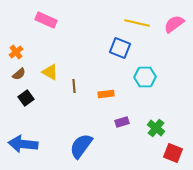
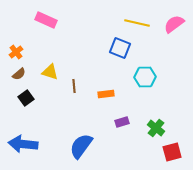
yellow triangle: rotated 12 degrees counterclockwise
red square: moved 1 px left, 1 px up; rotated 36 degrees counterclockwise
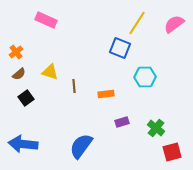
yellow line: rotated 70 degrees counterclockwise
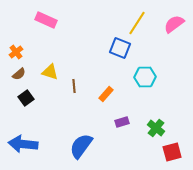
orange rectangle: rotated 42 degrees counterclockwise
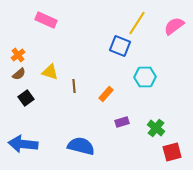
pink semicircle: moved 2 px down
blue square: moved 2 px up
orange cross: moved 2 px right, 3 px down
blue semicircle: rotated 68 degrees clockwise
